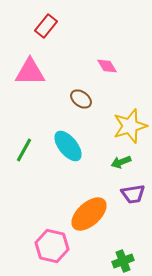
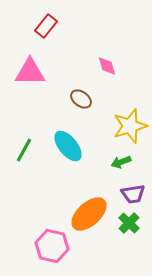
pink diamond: rotated 15 degrees clockwise
green cross: moved 6 px right, 38 px up; rotated 25 degrees counterclockwise
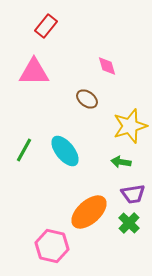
pink triangle: moved 4 px right
brown ellipse: moved 6 px right
cyan ellipse: moved 3 px left, 5 px down
green arrow: rotated 30 degrees clockwise
orange ellipse: moved 2 px up
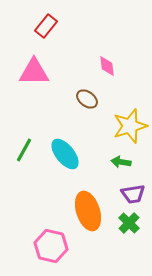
pink diamond: rotated 10 degrees clockwise
cyan ellipse: moved 3 px down
orange ellipse: moved 1 px left, 1 px up; rotated 66 degrees counterclockwise
pink hexagon: moved 1 px left
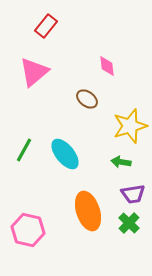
pink triangle: rotated 40 degrees counterclockwise
pink hexagon: moved 23 px left, 16 px up
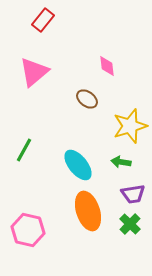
red rectangle: moved 3 px left, 6 px up
cyan ellipse: moved 13 px right, 11 px down
green cross: moved 1 px right, 1 px down
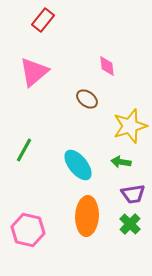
orange ellipse: moved 1 px left, 5 px down; rotated 21 degrees clockwise
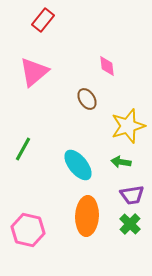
brown ellipse: rotated 20 degrees clockwise
yellow star: moved 2 px left
green line: moved 1 px left, 1 px up
purple trapezoid: moved 1 px left, 1 px down
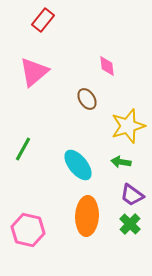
purple trapezoid: rotated 45 degrees clockwise
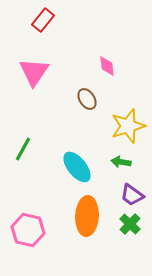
pink triangle: rotated 16 degrees counterclockwise
cyan ellipse: moved 1 px left, 2 px down
